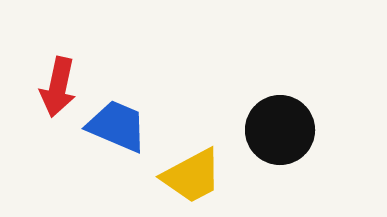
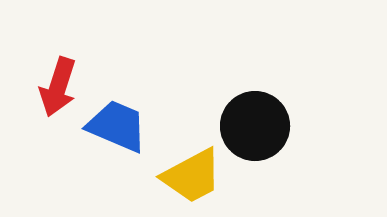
red arrow: rotated 6 degrees clockwise
black circle: moved 25 px left, 4 px up
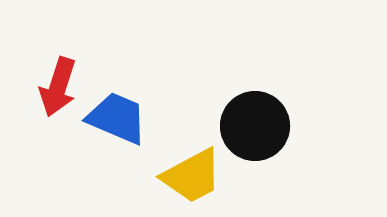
blue trapezoid: moved 8 px up
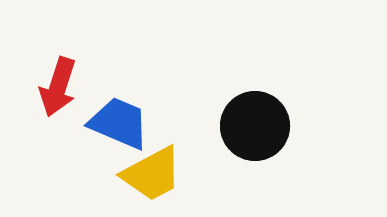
blue trapezoid: moved 2 px right, 5 px down
yellow trapezoid: moved 40 px left, 2 px up
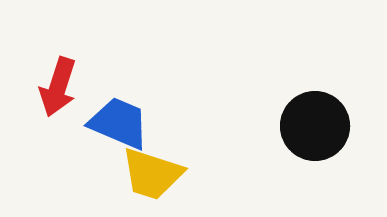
black circle: moved 60 px right
yellow trapezoid: rotated 46 degrees clockwise
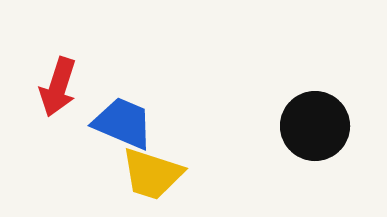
blue trapezoid: moved 4 px right
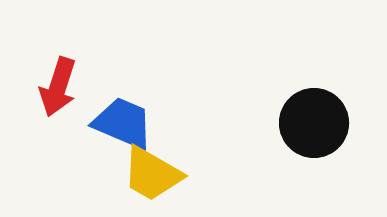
black circle: moved 1 px left, 3 px up
yellow trapezoid: rotated 12 degrees clockwise
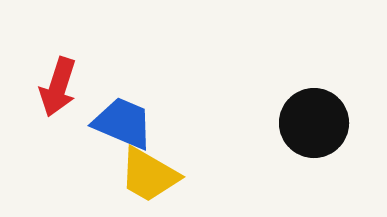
yellow trapezoid: moved 3 px left, 1 px down
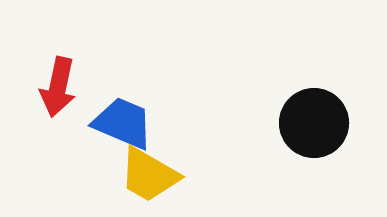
red arrow: rotated 6 degrees counterclockwise
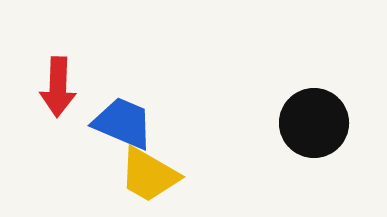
red arrow: rotated 10 degrees counterclockwise
